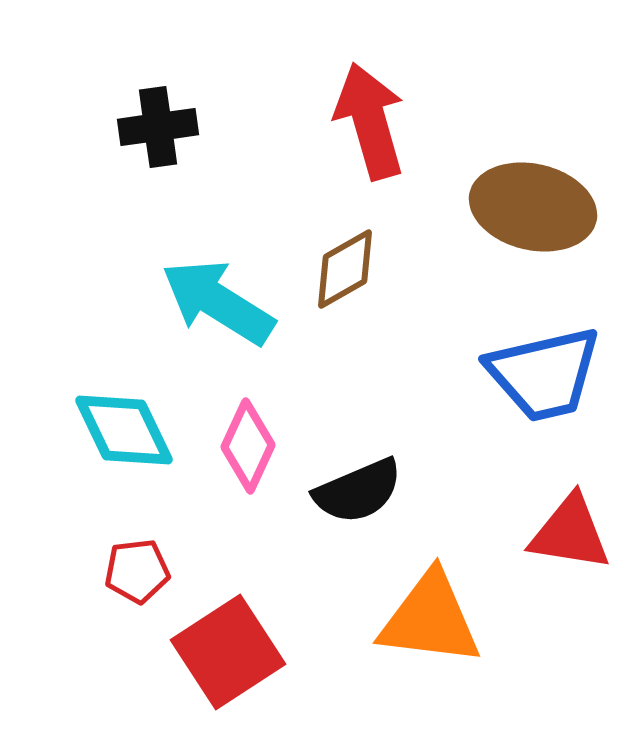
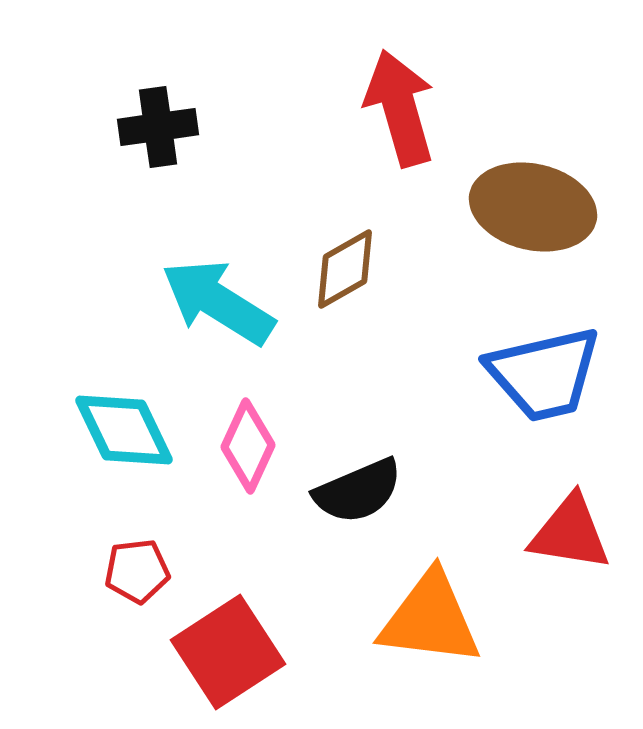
red arrow: moved 30 px right, 13 px up
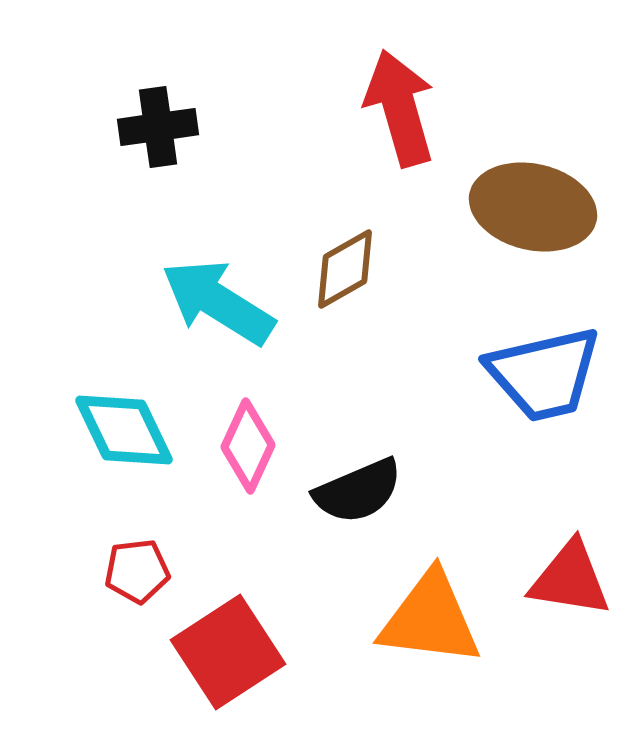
red triangle: moved 46 px down
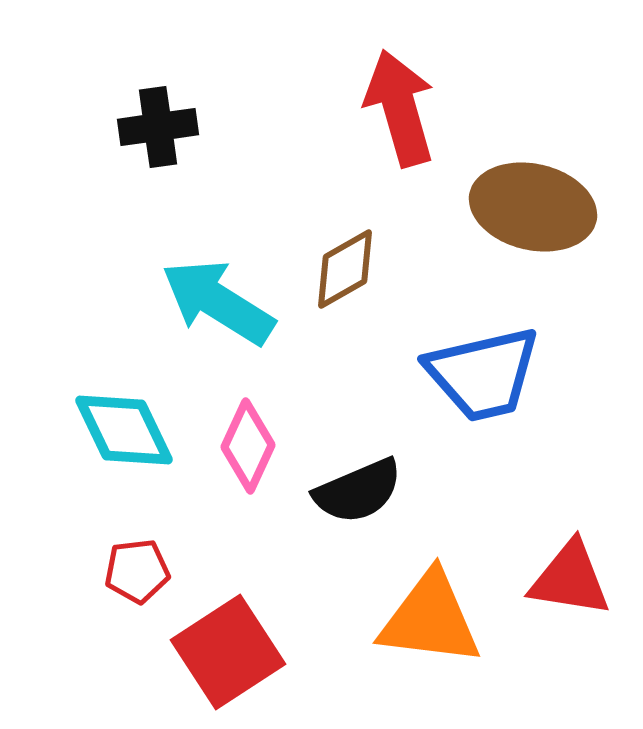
blue trapezoid: moved 61 px left
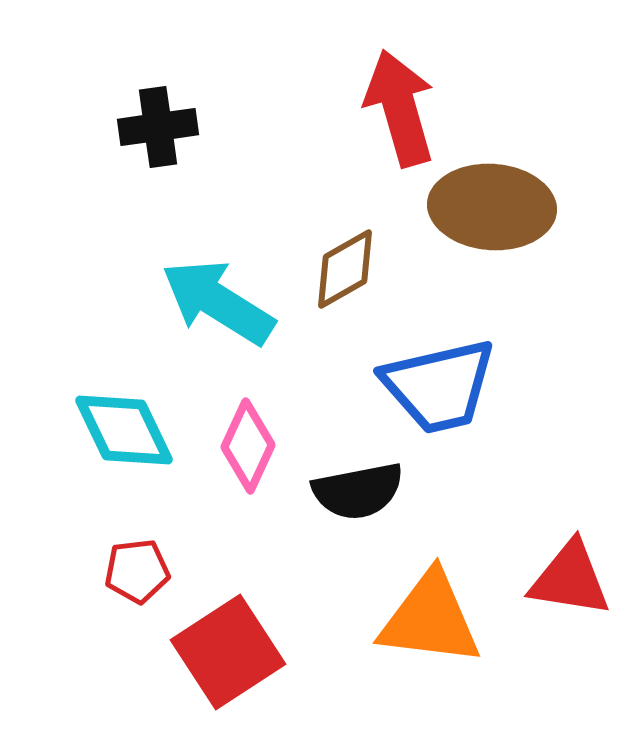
brown ellipse: moved 41 px left; rotated 9 degrees counterclockwise
blue trapezoid: moved 44 px left, 12 px down
black semicircle: rotated 12 degrees clockwise
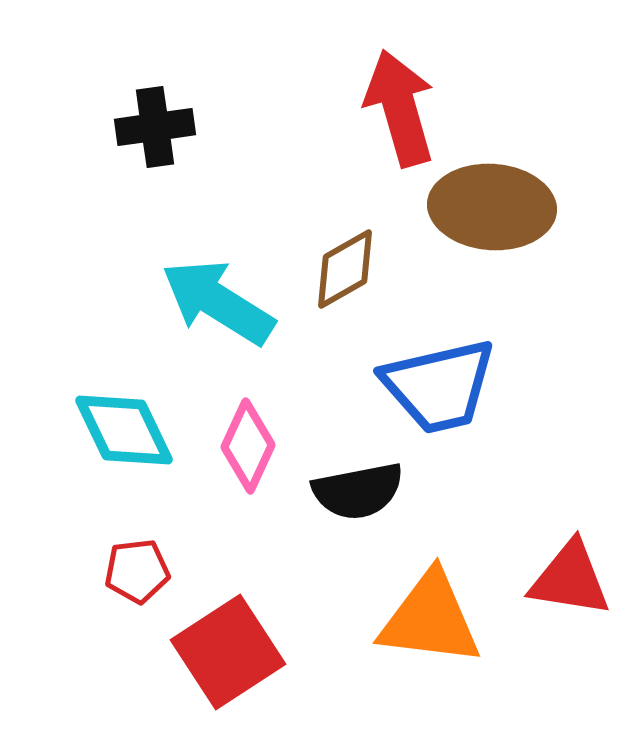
black cross: moved 3 px left
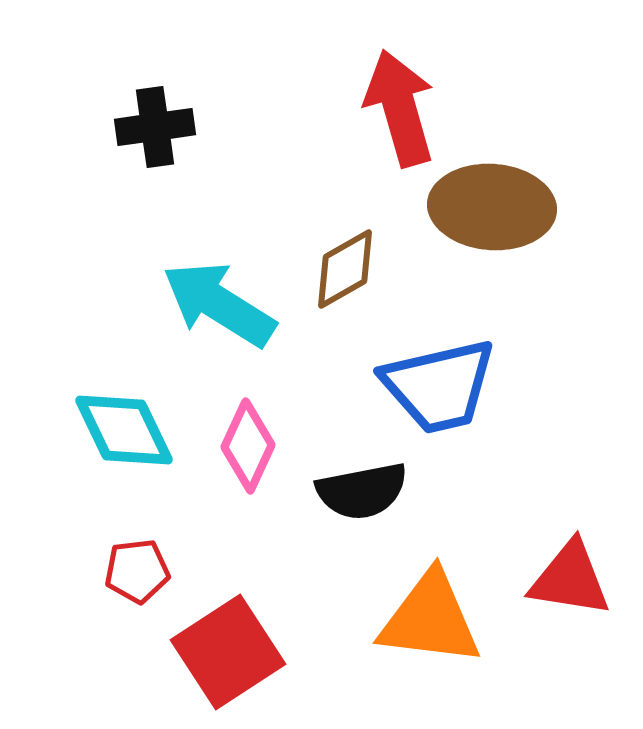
cyan arrow: moved 1 px right, 2 px down
black semicircle: moved 4 px right
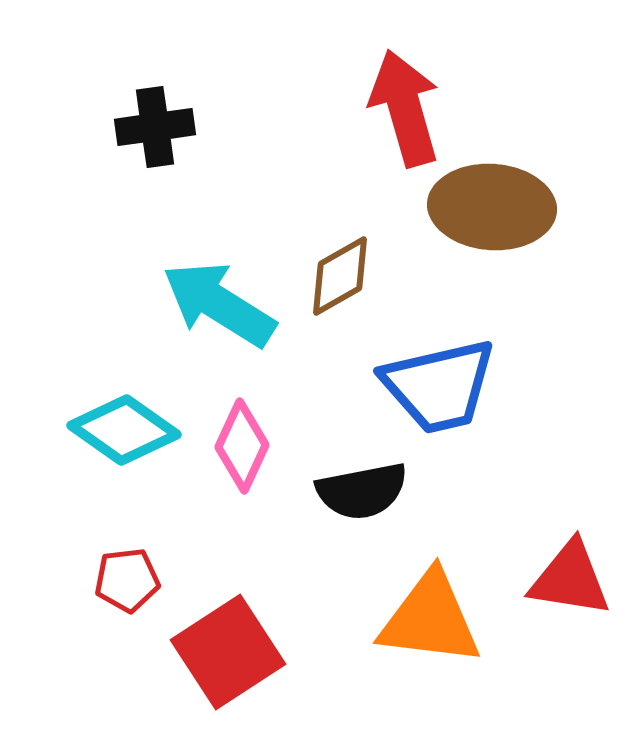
red arrow: moved 5 px right
brown diamond: moved 5 px left, 7 px down
cyan diamond: rotated 29 degrees counterclockwise
pink diamond: moved 6 px left
red pentagon: moved 10 px left, 9 px down
